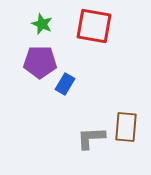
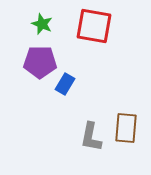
brown rectangle: moved 1 px down
gray L-shape: moved 1 px up; rotated 76 degrees counterclockwise
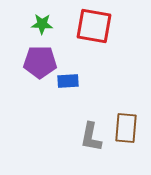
green star: rotated 20 degrees counterclockwise
blue rectangle: moved 3 px right, 3 px up; rotated 55 degrees clockwise
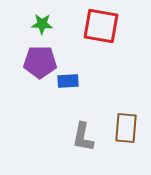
red square: moved 7 px right
gray L-shape: moved 8 px left
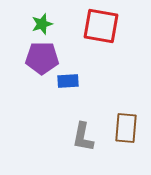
green star: rotated 20 degrees counterclockwise
purple pentagon: moved 2 px right, 4 px up
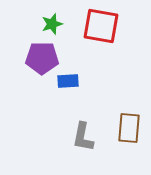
green star: moved 10 px right
brown rectangle: moved 3 px right
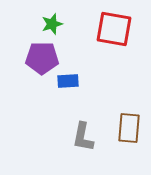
red square: moved 13 px right, 3 px down
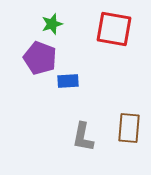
purple pentagon: moved 2 px left; rotated 20 degrees clockwise
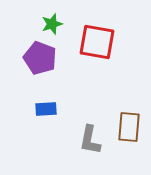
red square: moved 17 px left, 13 px down
blue rectangle: moved 22 px left, 28 px down
brown rectangle: moved 1 px up
gray L-shape: moved 7 px right, 3 px down
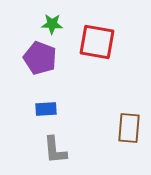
green star: rotated 20 degrees clockwise
brown rectangle: moved 1 px down
gray L-shape: moved 35 px left, 10 px down; rotated 16 degrees counterclockwise
